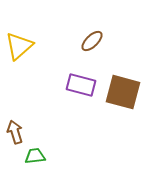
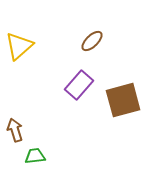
purple rectangle: moved 2 px left; rotated 64 degrees counterclockwise
brown square: moved 8 px down; rotated 30 degrees counterclockwise
brown arrow: moved 2 px up
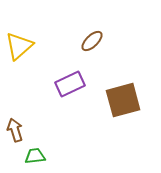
purple rectangle: moved 9 px left, 1 px up; rotated 24 degrees clockwise
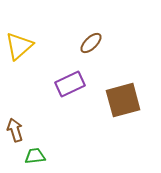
brown ellipse: moved 1 px left, 2 px down
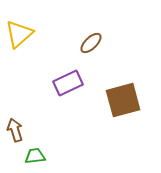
yellow triangle: moved 12 px up
purple rectangle: moved 2 px left, 1 px up
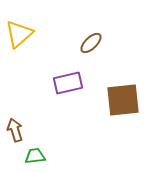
purple rectangle: rotated 12 degrees clockwise
brown square: rotated 9 degrees clockwise
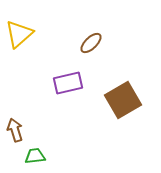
brown square: rotated 24 degrees counterclockwise
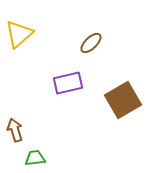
green trapezoid: moved 2 px down
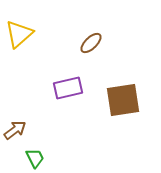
purple rectangle: moved 5 px down
brown square: rotated 21 degrees clockwise
brown arrow: rotated 70 degrees clockwise
green trapezoid: rotated 70 degrees clockwise
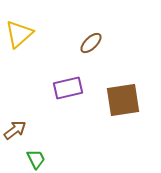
green trapezoid: moved 1 px right, 1 px down
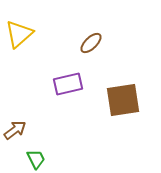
purple rectangle: moved 4 px up
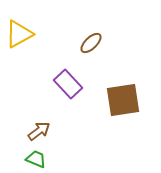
yellow triangle: rotated 12 degrees clockwise
purple rectangle: rotated 60 degrees clockwise
brown arrow: moved 24 px right, 1 px down
green trapezoid: rotated 40 degrees counterclockwise
